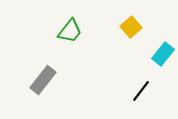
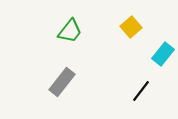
gray rectangle: moved 19 px right, 2 px down
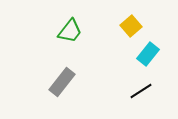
yellow square: moved 1 px up
cyan rectangle: moved 15 px left
black line: rotated 20 degrees clockwise
